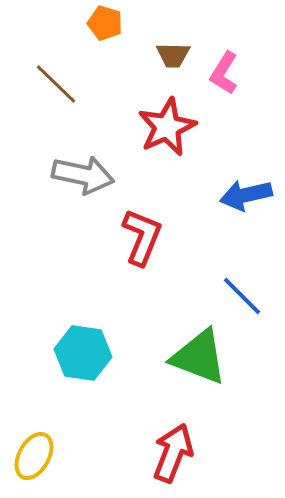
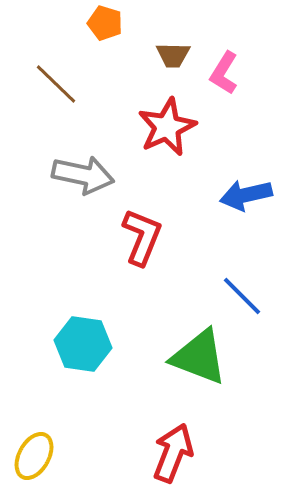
cyan hexagon: moved 9 px up
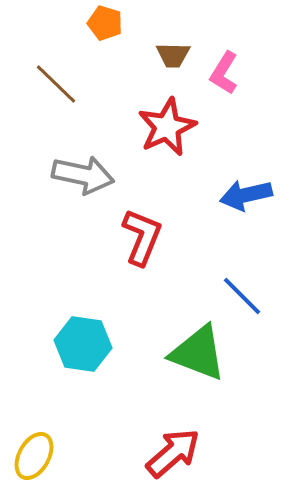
green triangle: moved 1 px left, 4 px up
red arrow: rotated 28 degrees clockwise
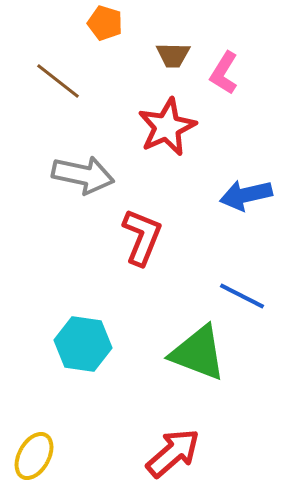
brown line: moved 2 px right, 3 px up; rotated 6 degrees counterclockwise
blue line: rotated 18 degrees counterclockwise
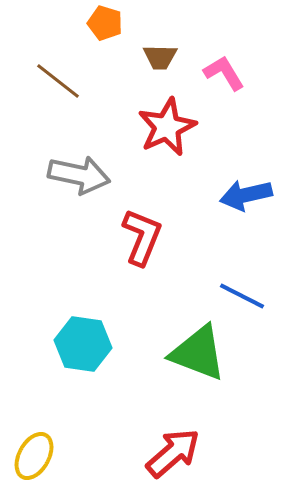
brown trapezoid: moved 13 px left, 2 px down
pink L-shape: rotated 117 degrees clockwise
gray arrow: moved 4 px left
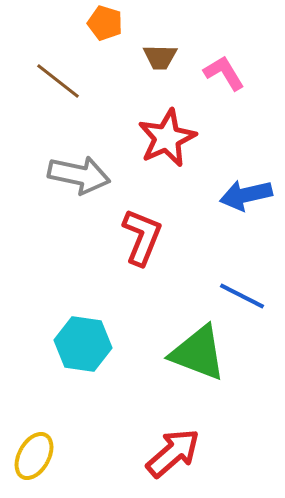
red star: moved 11 px down
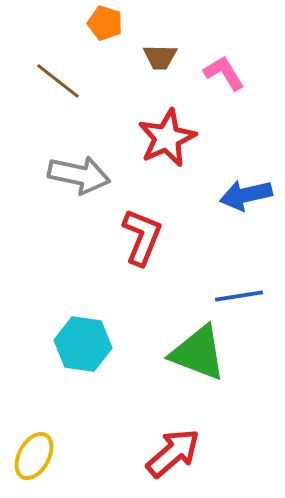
blue line: moved 3 px left; rotated 36 degrees counterclockwise
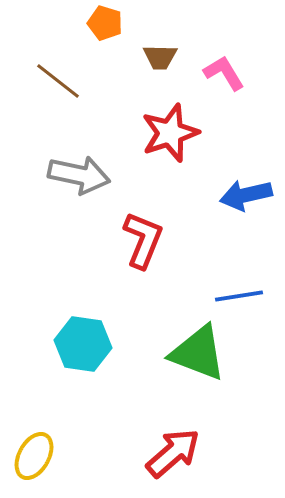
red star: moved 3 px right, 5 px up; rotated 6 degrees clockwise
red L-shape: moved 1 px right, 3 px down
